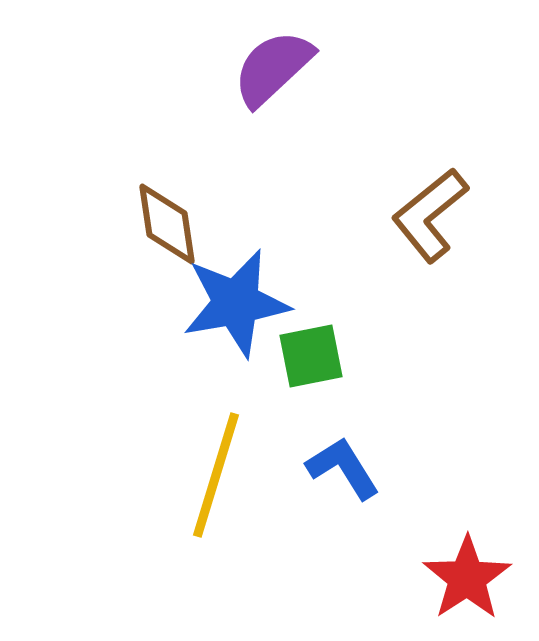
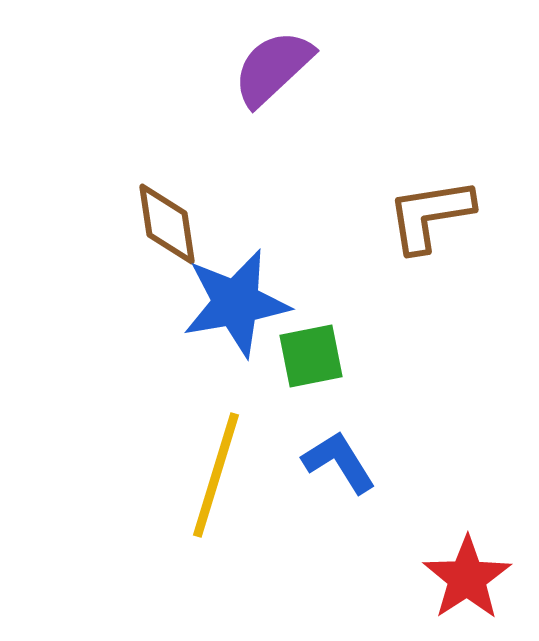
brown L-shape: rotated 30 degrees clockwise
blue L-shape: moved 4 px left, 6 px up
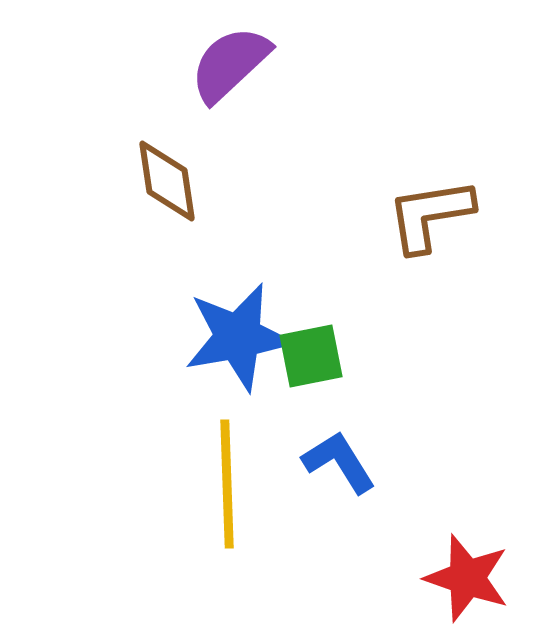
purple semicircle: moved 43 px left, 4 px up
brown diamond: moved 43 px up
blue star: moved 2 px right, 34 px down
yellow line: moved 11 px right, 9 px down; rotated 19 degrees counterclockwise
red star: rotated 20 degrees counterclockwise
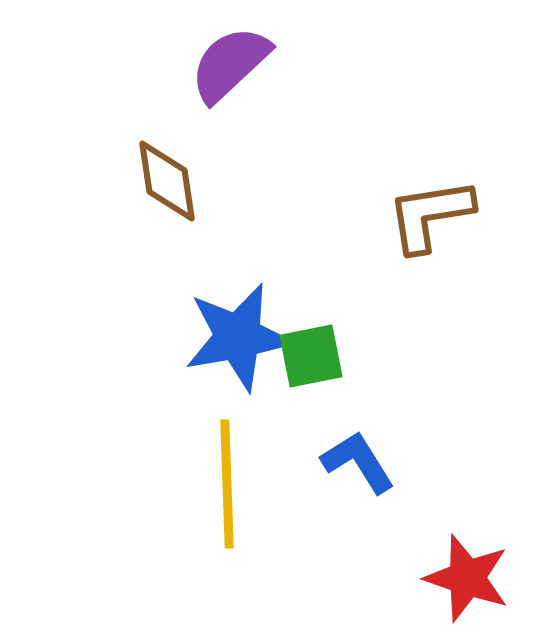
blue L-shape: moved 19 px right
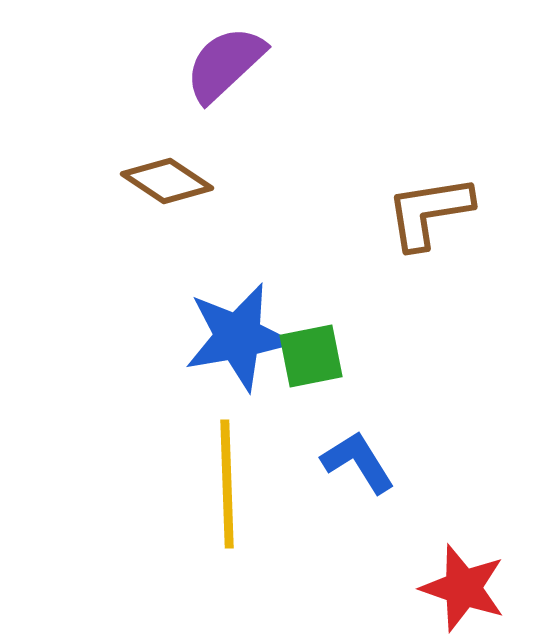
purple semicircle: moved 5 px left
brown diamond: rotated 48 degrees counterclockwise
brown L-shape: moved 1 px left, 3 px up
red star: moved 4 px left, 10 px down
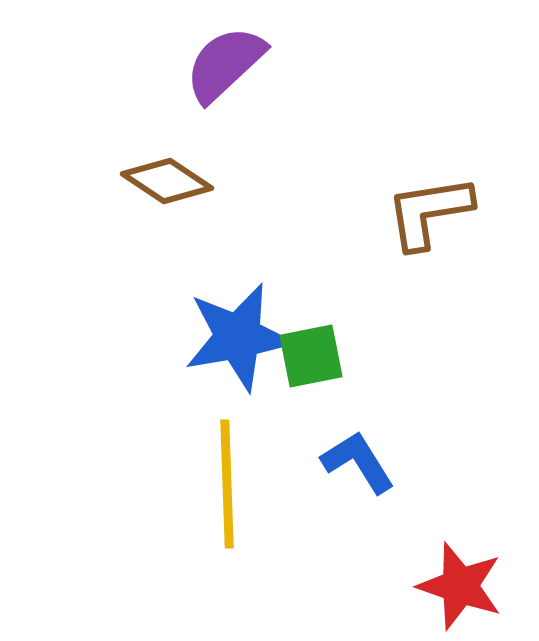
red star: moved 3 px left, 2 px up
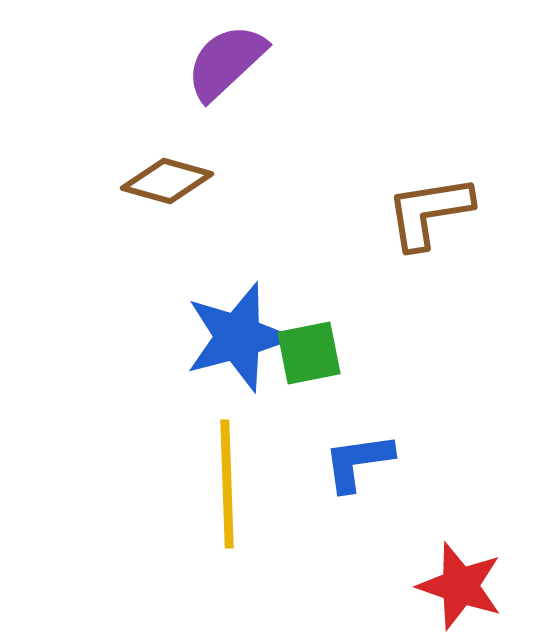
purple semicircle: moved 1 px right, 2 px up
brown diamond: rotated 18 degrees counterclockwise
blue star: rotated 5 degrees counterclockwise
green square: moved 2 px left, 3 px up
blue L-shape: rotated 66 degrees counterclockwise
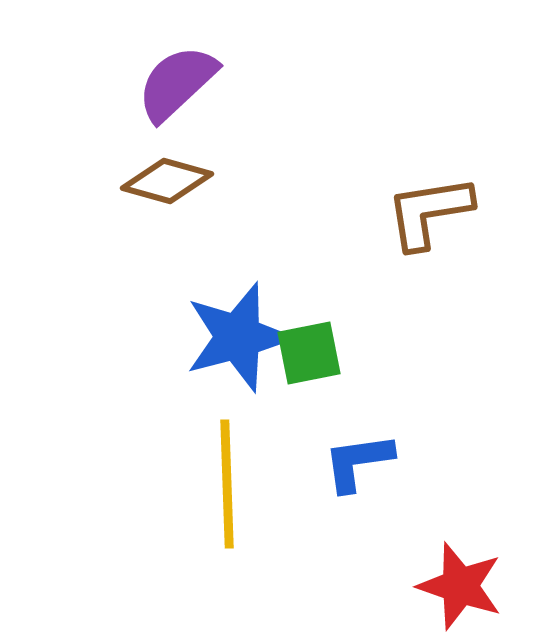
purple semicircle: moved 49 px left, 21 px down
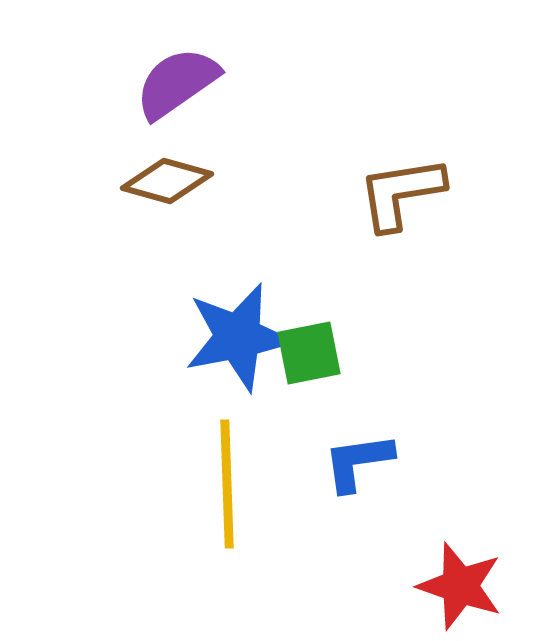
purple semicircle: rotated 8 degrees clockwise
brown L-shape: moved 28 px left, 19 px up
blue star: rotated 4 degrees clockwise
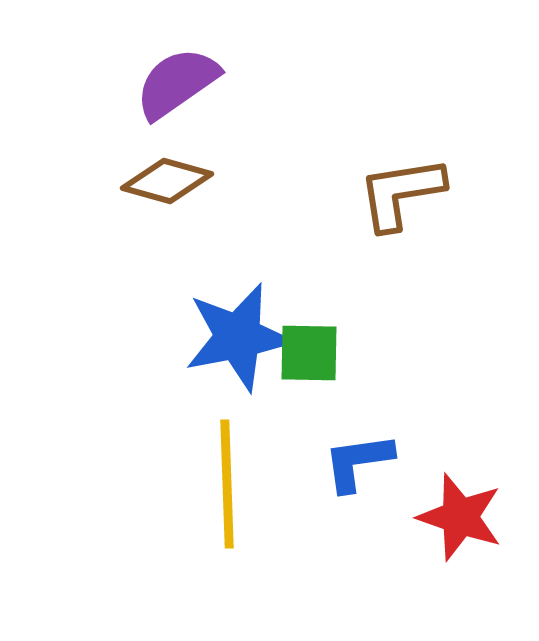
green square: rotated 12 degrees clockwise
red star: moved 69 px up
